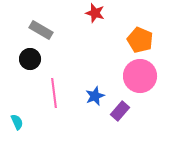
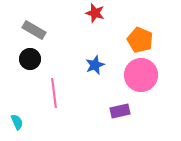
gray rectangle: moved 7 px left
pink circle: moved 1 px right, 1 px up
blue star: moved 31 px up
purple rectangle: rotated 36 degrees clockwise
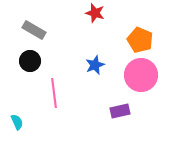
black circle: moved 2 px down
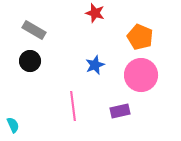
orange pentagon: moved 3 px up
pink line: moved 19 px right, 13 px down
cyan semicircle: moved 4 px left, 3 px down
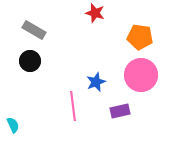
orange pentagon: rotated 15 degrees counterclockwise
blue star: moved 1 px right, 17 px down
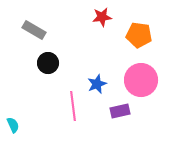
red star: moved 7 px right, 4 px down; rotated 24 degrees counterclockwise
orange pentagon: moved 1 px left, 2 px up
black circle: moved 18 px right, 2 px down
pink circle: moved 5 px down
blue star: moved 1 px right, 2 px down
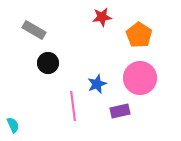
orange pentagon: rotated 25 degrees clockwise
pink circle: moved 1 px left, 2 px up
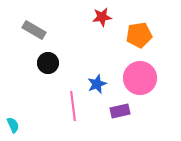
orange pentagon: rotated 30 degrees clockwise
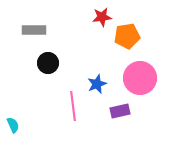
gray rectangle: rotated 30 degrees counterclockwise
orange pentagon: moved 12 px left, 1 px down
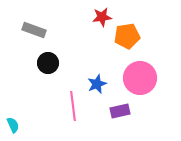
gray rectangle: rotated 20 degrees clockwise
